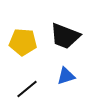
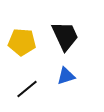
black trapezoid: rotated 136 degrees counterclockwise
yellow pentagon: moved 1 px left
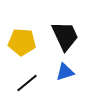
blue triangle: moved 1 px left, 4 px up
black line: moved 6 px up
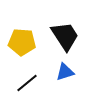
black trapezoid: rotated 8 degrees counterclockwise
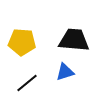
black trapezoid: moved 9 px right, 4 px down; rotated 52 degrees counterclockwise
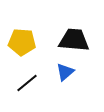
blue triangle: rotated 24 degrees counterclockwise
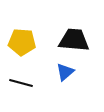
black line: moved 6 px left; rotated 55 degrees clockwise
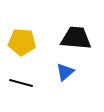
black trapezoid: moved 2 px right, 2 px up
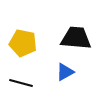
yellow pentagon: moved 1 px right, 1 px down; rotated 8 degrees clockwise
blue triangle: rotated 12 degrees clockwise
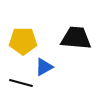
yellow pentagon: moved 2 px up; rotated 12 degrees counterclockwise
blue triangle: moved 21 px left, 5 px up
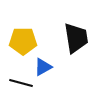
black trapezoid: rotated 76 degrees clockwise
blue triangle: moved 1 px left
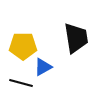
yellow pentagon: moved 5 px down
